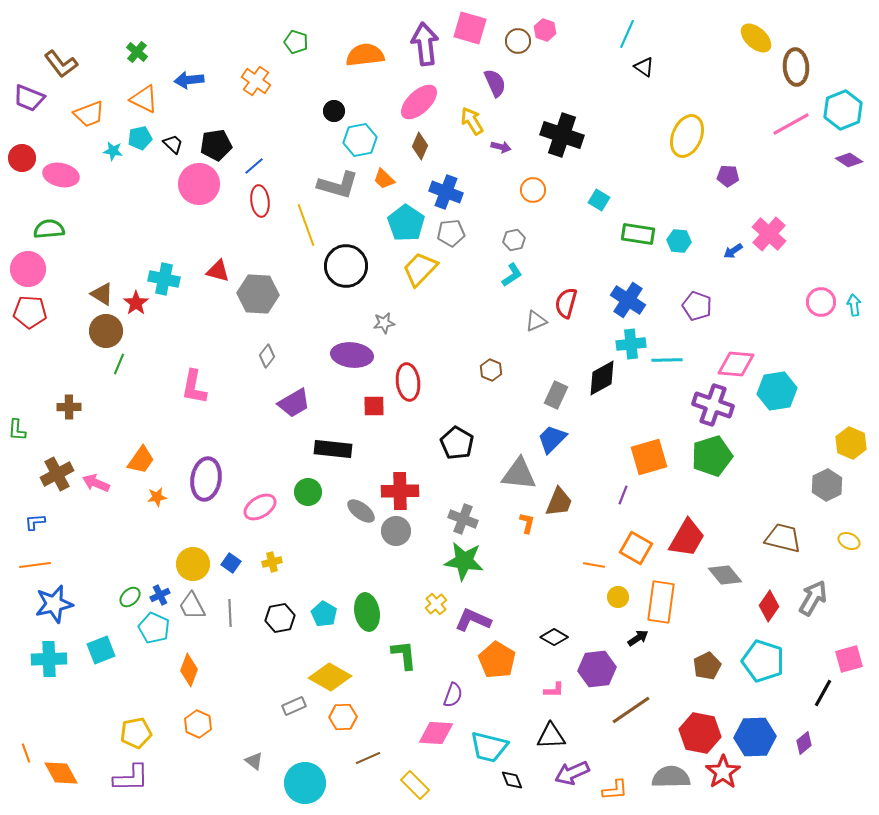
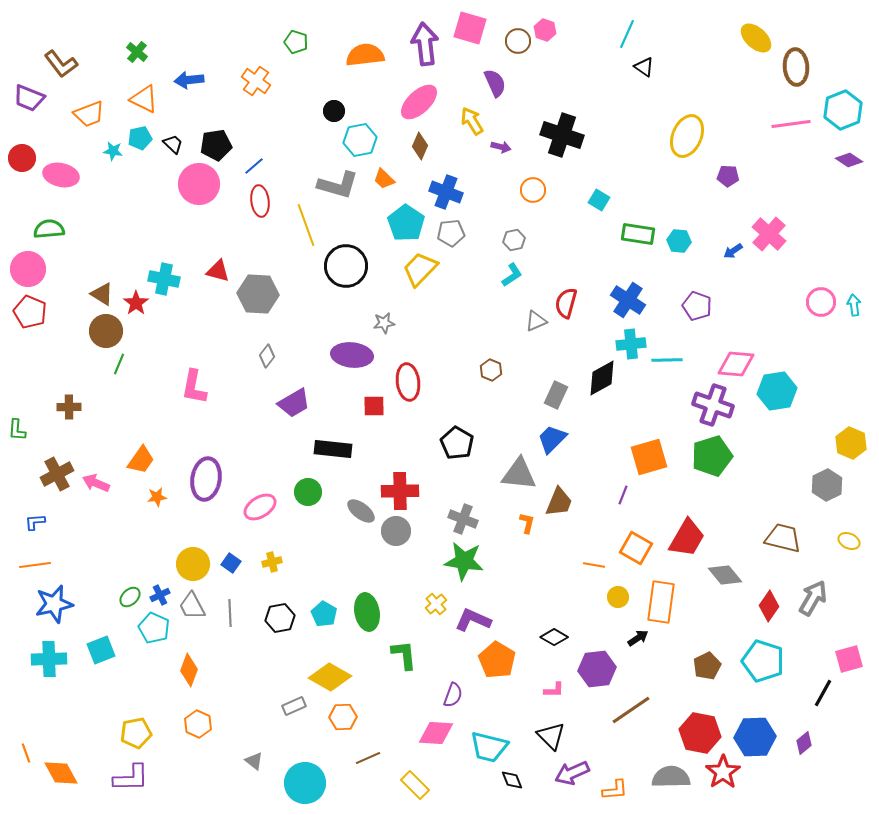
pink line at (791, 124): rotated 21 degrees clockwise
red pentagon at (30, 312): rotated 20 degrees clockwise
black triangle at (551, 736): rotated 48 degrees clockwise
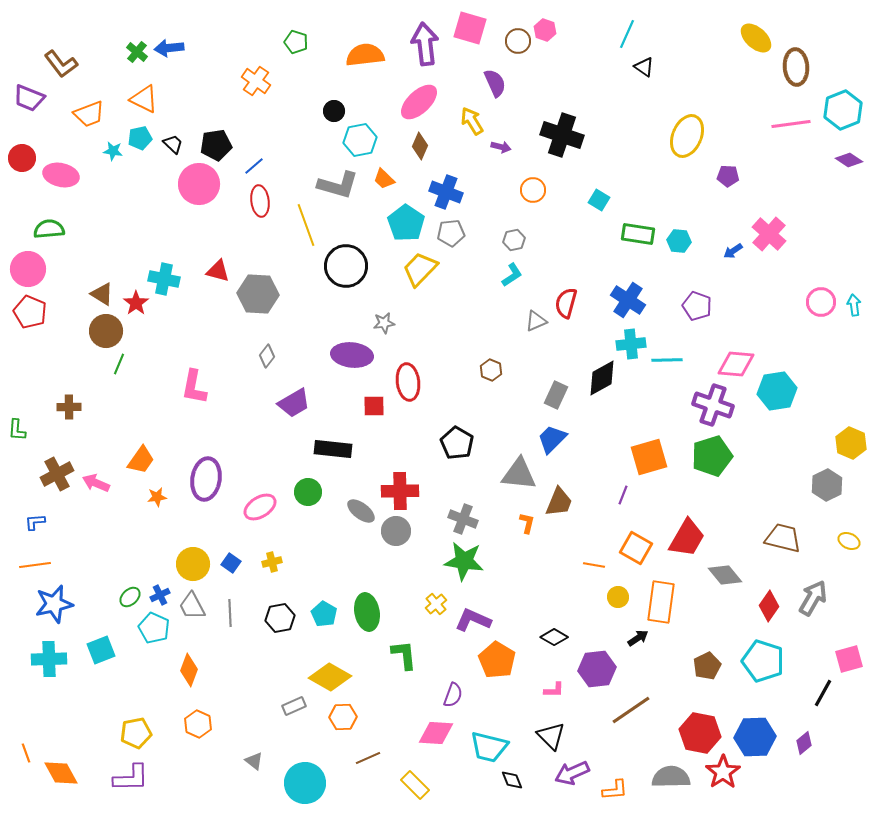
blue arrow at (189, 80): moved 20 px left, 32 px up
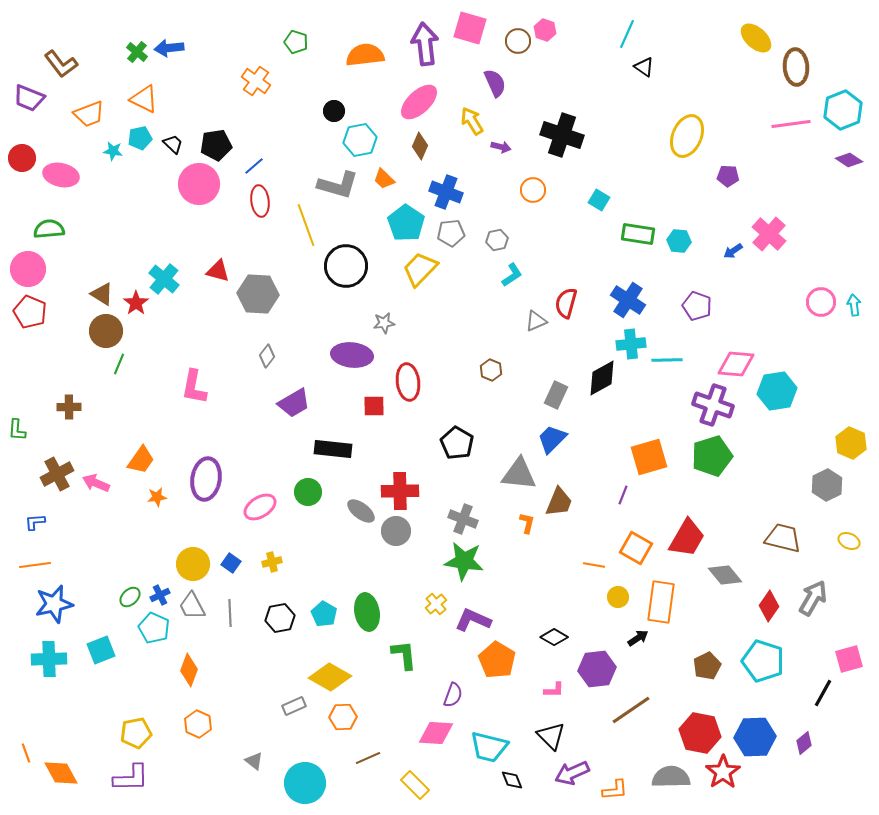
gray hexagon at (514, 240): moved 17 px left
cyan cross at (164, 279): rotated 28 degrees clockwise
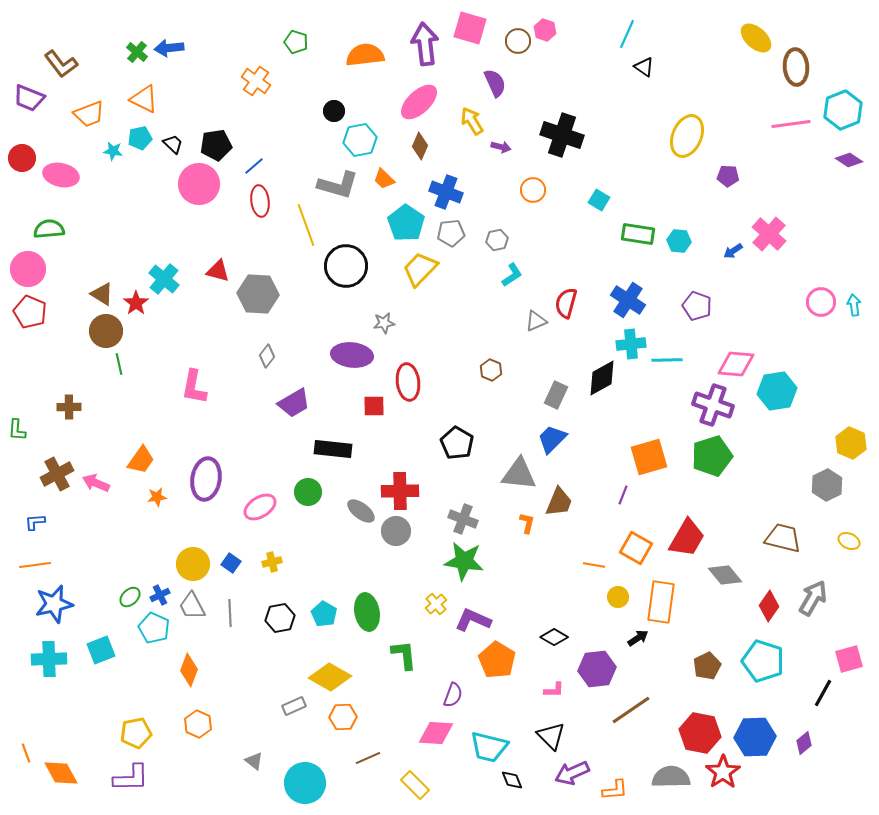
green line at (119, 364): rotated 35 degrees counterclockwise
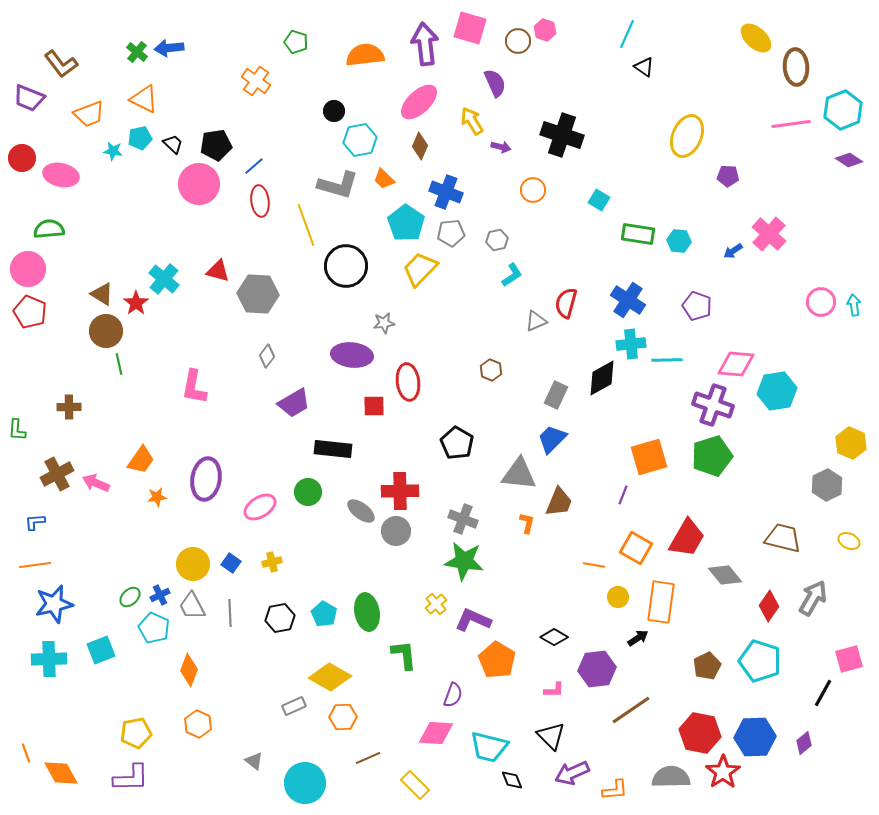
cyan pentagon at (763, 661): moved 3 px left
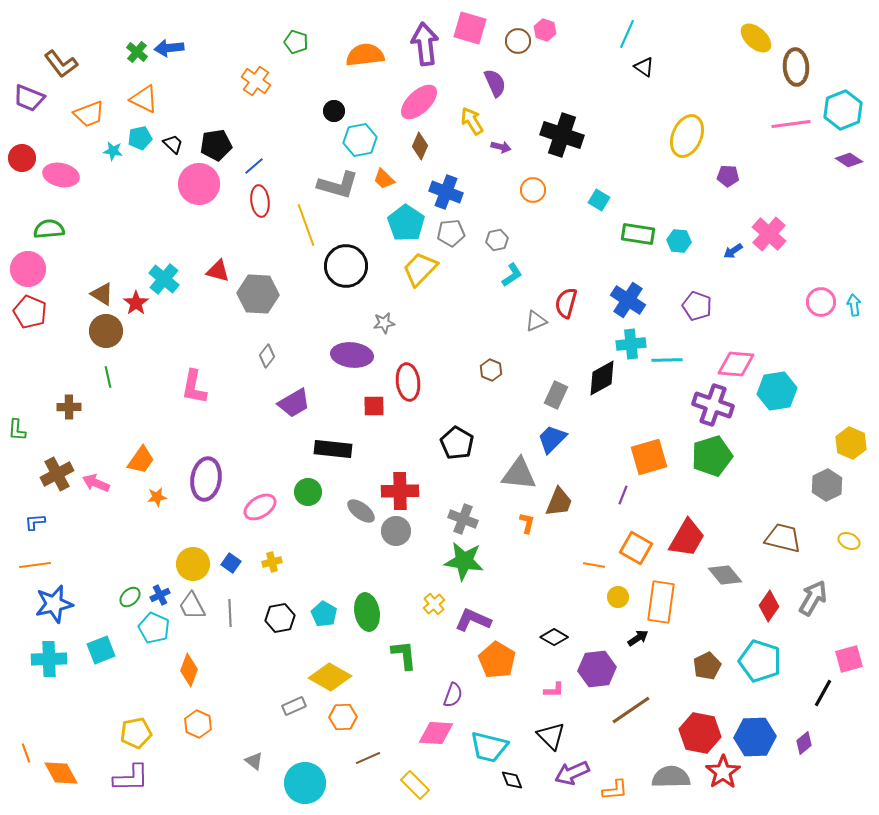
green line at (119, 364): moved 11 px left, 13 px down
yellow cross at (436, 604): moved 2 px left
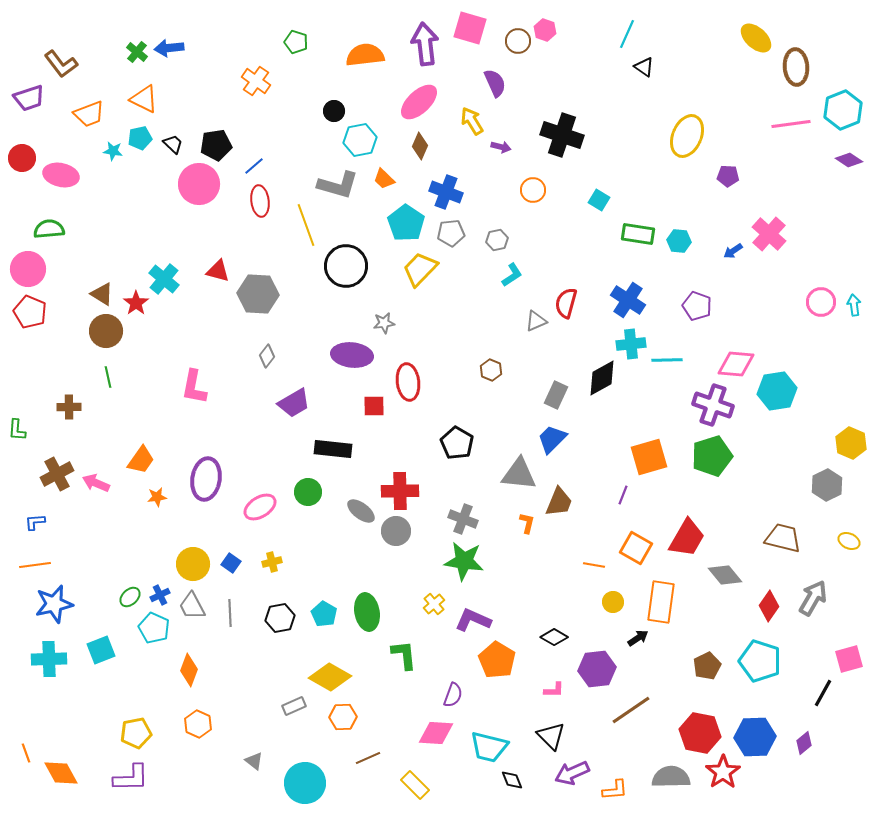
purple trapezoid at (29, 98): rotated 40 degrees counterclockwise
yellow circle at (618, 597): moved 5 px left, 5 px down
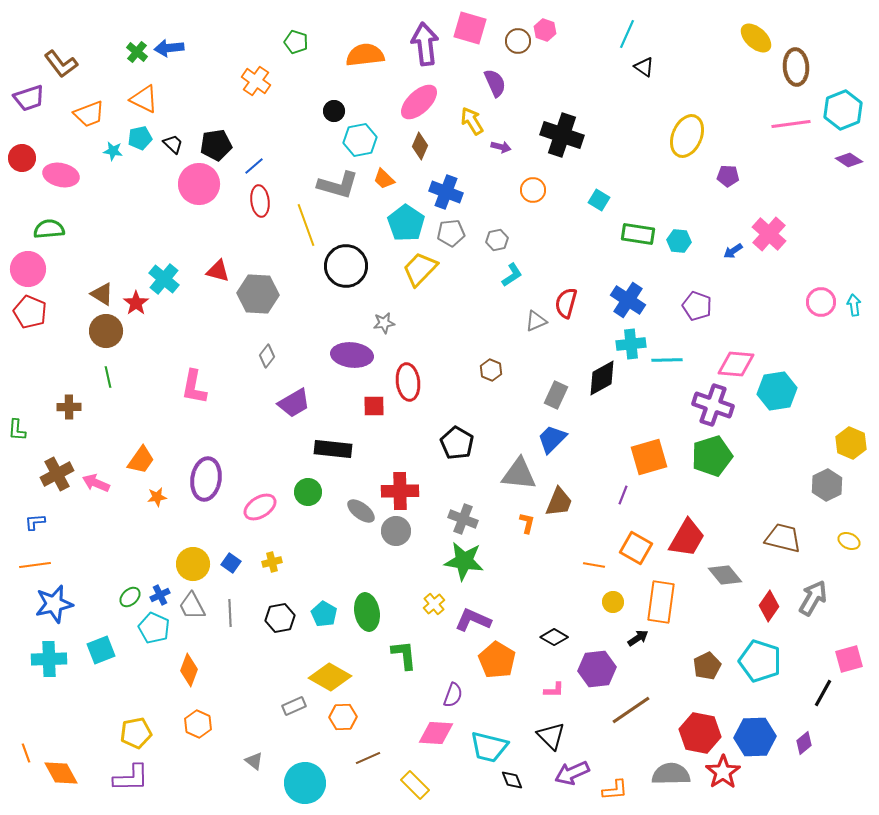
gray semicircle at (671, 777): moved 3 px up
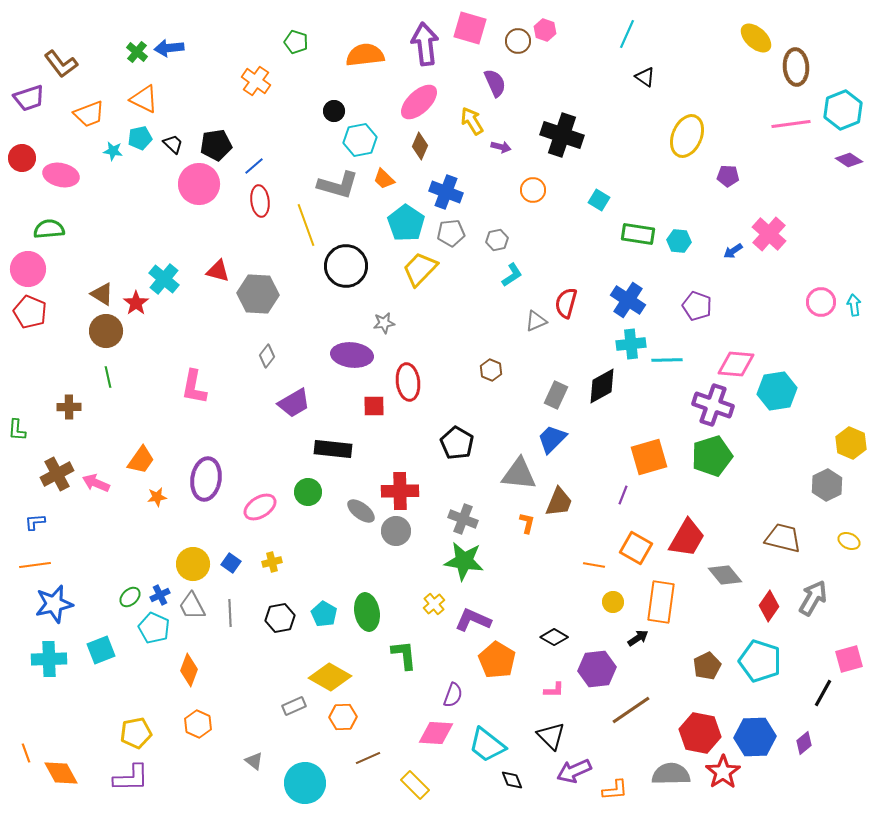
black triangle at (644, 67): moved 1 px right, 10 px down
black diamond at (602, 378): moved 8 px down
cyan trapezoid at (489, 747): moved 2 px left, 2 px up; rotated 24 degrees clockwise
purple arrow at (572, 773): moved 2 px right, 2 px up
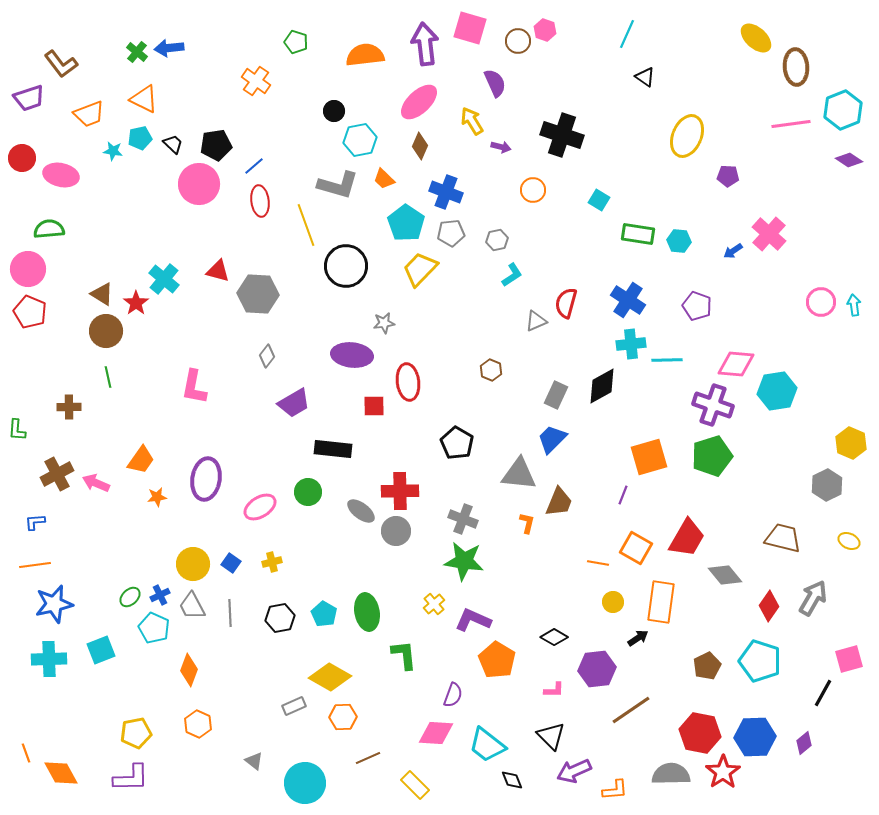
orange line at (594, 565): moved 4 px right, 2 px up
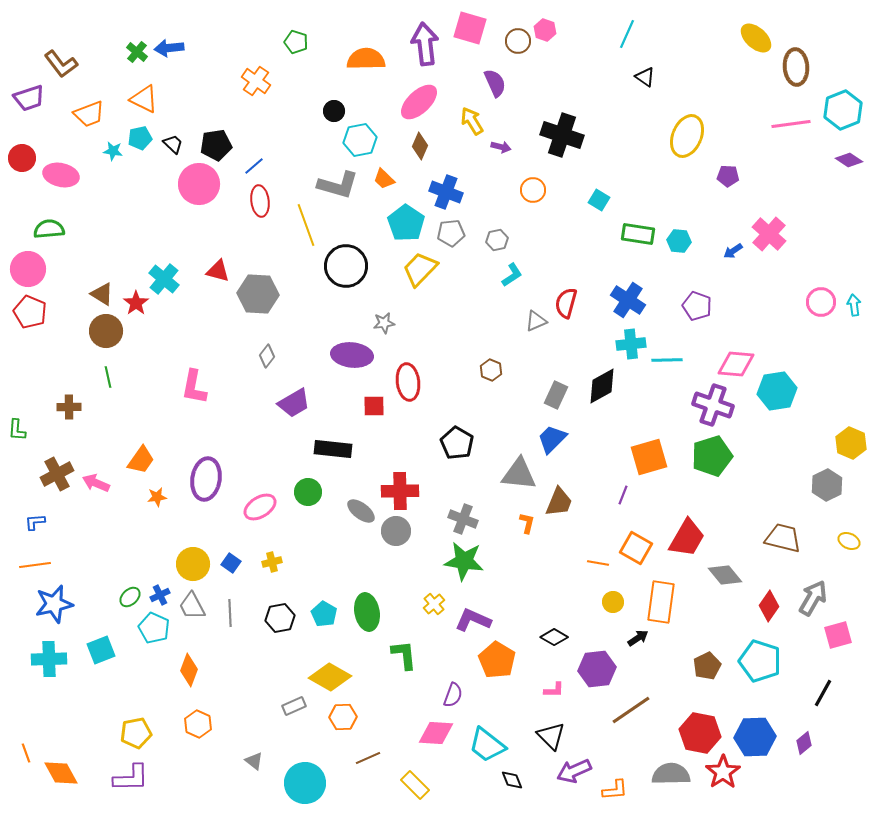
orange semicircle at (365, 55): moved 1 px right, 4 px down; rotated 6 degrees clockwise
pink square at (849, 659): moved 11 px left, 24 px up
